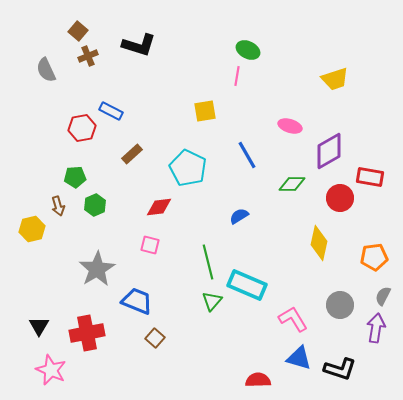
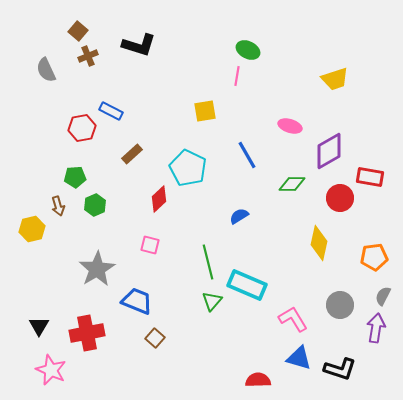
red diamond at (159, 207): moved 8 px up; rotated 36 degrees counterclockwise
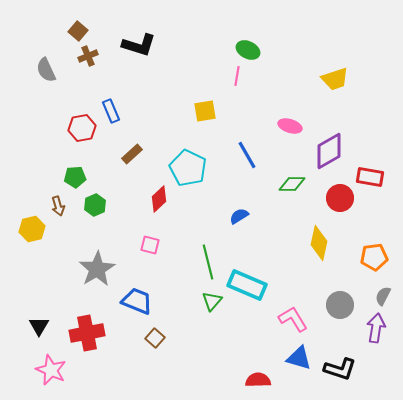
blue rectangle at (111, 111): rotated 40 degrees clockwise
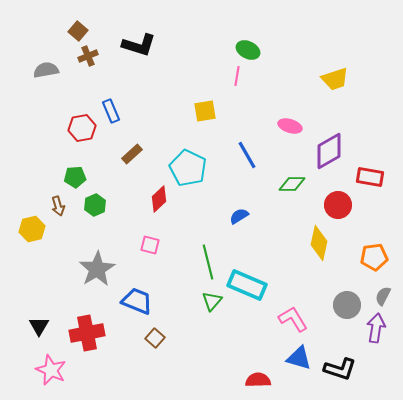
gray semicircle at (46, 70): rotated 105 degrees clockwise
red circle at (340, 198): moved 2 px left, 7 px down
gray circle at (340, 305): moved 7 px right
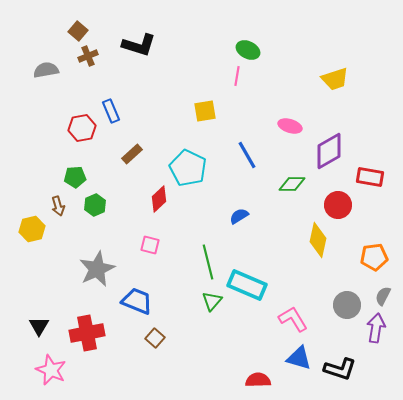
yellow diamond at (319, 243): moved 1 px left, 3 px up
gray star at (97, 269): rotated 6 degrees clockwise
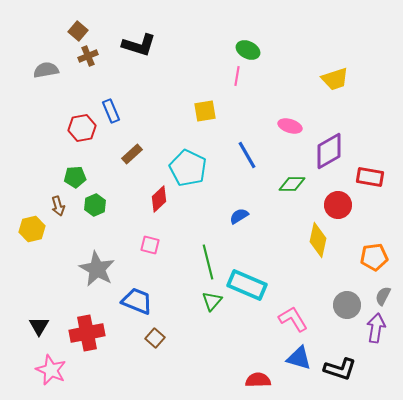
gray star at (97, 269): rotated 18 degrees counterclockwise
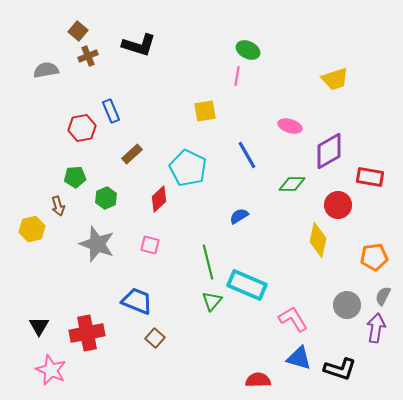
green hexagon at (95, 205): moved 11 px right, 7 px up
gray star at (97, 269): moved 25 px up; rotated 9 degrees counterclockwise
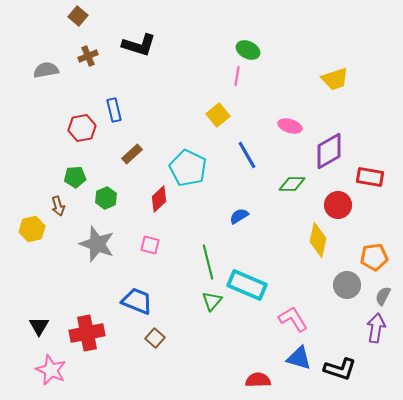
brown square at (78, 31): moved 15 px up
blue rectangle at (111, 111): moved 3 px right, 1 px up; rotated 10 degrees clockwise
yellow square at (205, 111): moved 13 px right, 4 px down; rotated 30 degrees counterclockwise
gray circle at (347, 305): moved 20 px up
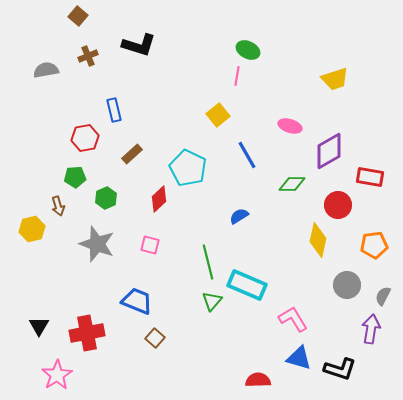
red hexagon at (82, 128): moved 3 px right, 10 px down
orange pentagon at (374, 257): moved 12 px up
purple arrow at (376, 328): moved 5 px left, 1 px down
pink star at (51, 370): moved 6 px right, 5 px down; rotated 16 degrees clockwise
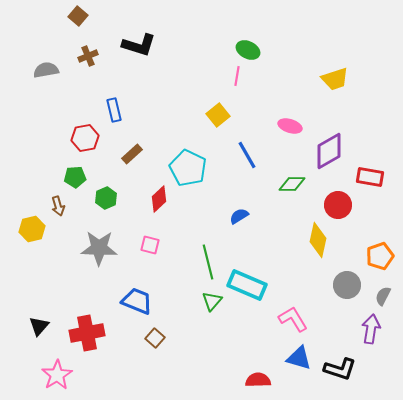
gray star at (97, 244): moved 2 px right, 4 px down; rotated 18 degrees counterclockwise
orange pentagon at (374, 245): moved 6 px right, 11 px down; rotated 12 degrees counterclockwise
black triangle at (39, 326): rotated 10 degrees clockwise
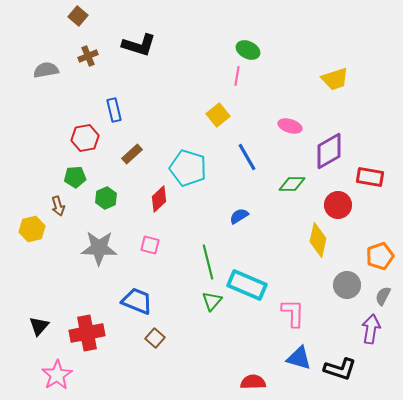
blue line at (247, 155): moved 2 px down
cyan pentagon at (188, 168): rotated 9 degrees counterclockwise
pink L-shape at (293, 319): moved 6 px up; rotated 32 degrees clockwise
red semicircle at (258, 380): moved 5 px left, 2 px down
